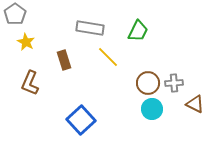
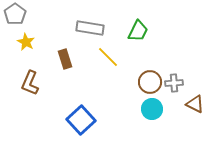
brown rectangle: moved 1 px right, 1 px up
brown circle: moved 2 px right, 1 px up
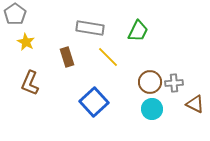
brown rectangle: moved 2 px right, 2 px up
blue square: moved 13 px right, 18 px up
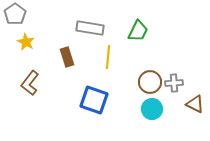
yellow line: rotated 50 degrees clockwise
brown L-shape: rotated 15 degrees clockwise
blue square: moved 2 px up; rotated 28 degrees counterclockwise
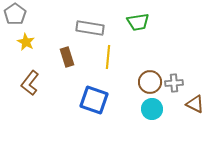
green trapezoid: moved 9 px up; rotated 55 degrees clockwise
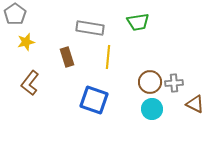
yellow star: rotated 30 degrees clockwise
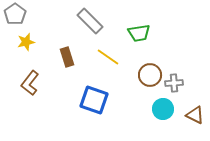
green trapezoid: moved 1 px right, 11 px down
gray rectangle: moved 7 px up; rotated 36 degrees clockwise
yellow line: rotated 60 degrees counterclockwise
brown circle: moved 7 px up
brown triangle: moved 11 px down
cyan circle: moved 11 px right
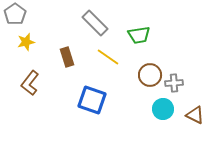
gray rectangle: moved 5 px right, 2 px down
green trapezoid: moved 2 px down
blue square: moved 2 px left
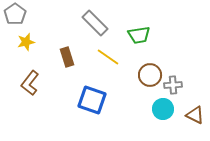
gray cross: moved 1 px left, 2 px down
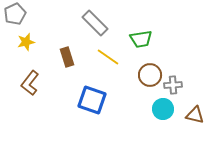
gray pentagon: rotated 10 degrees clockwise
green trapezoid: moved 2 px right, 4 px down
brown triangle: rotated 12 degrees counterclockwise
